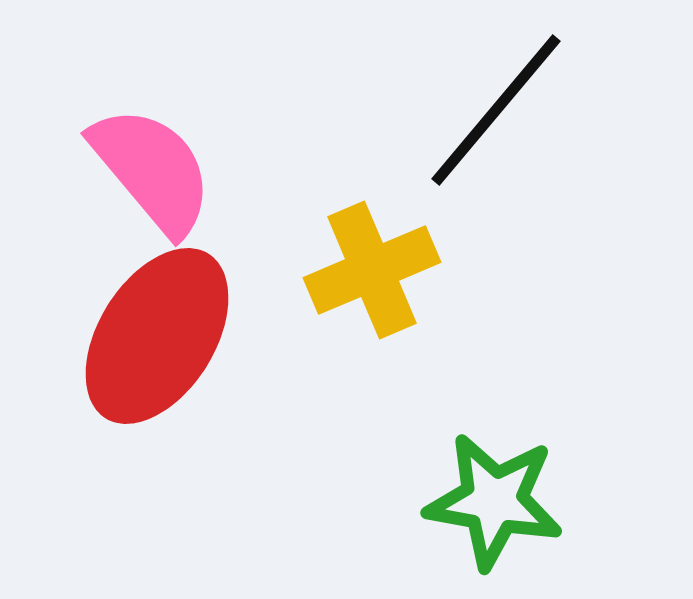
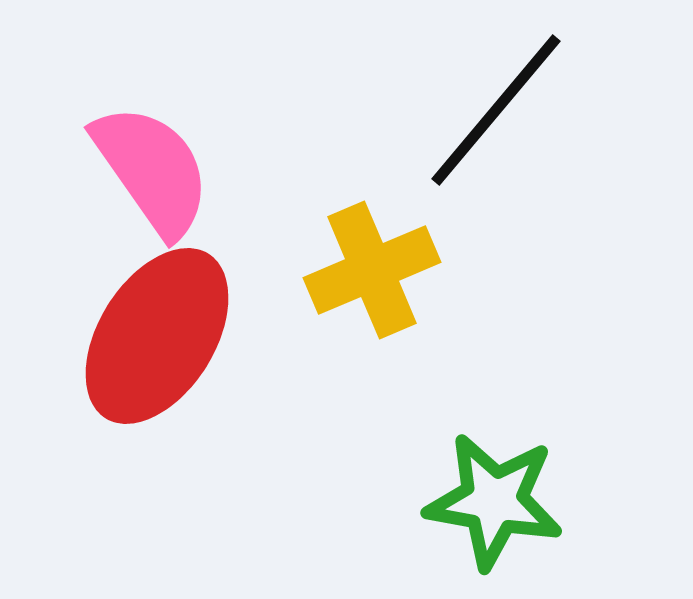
pink semicircle: rotated 5 degrees clockwise
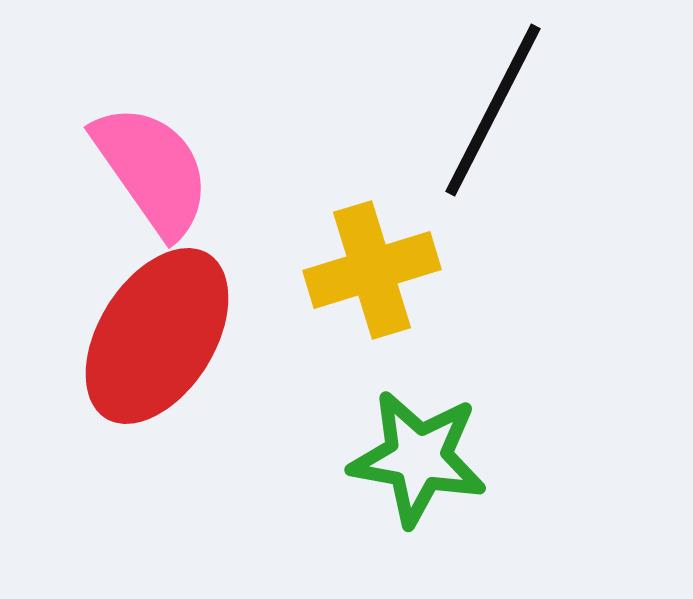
black line: moved 3 px left; rotated 13 degrees counterclockwise
yellow cross: rotated 6 degrees clockwise
green star: moved 76 px left, 43 px up
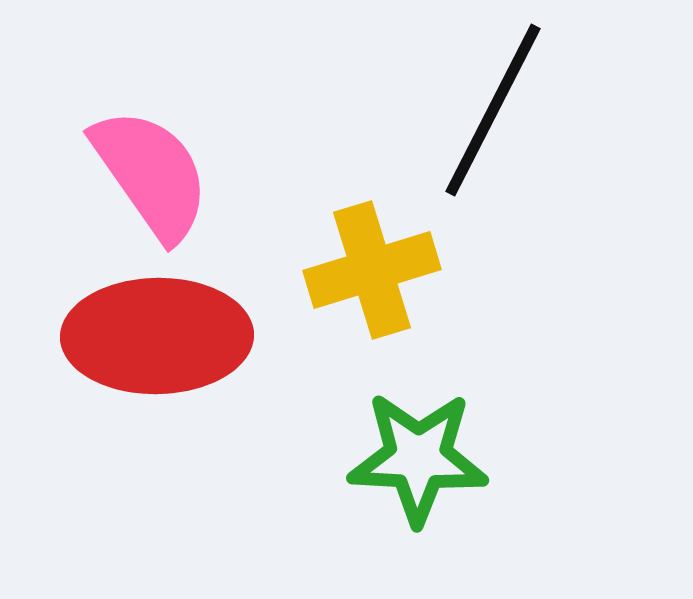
pink semicircle: moved 1 px left, 4 px down
red ellipse: rotated 57 degrees clockwise
green star: rotated 7 degrees counterclockwise
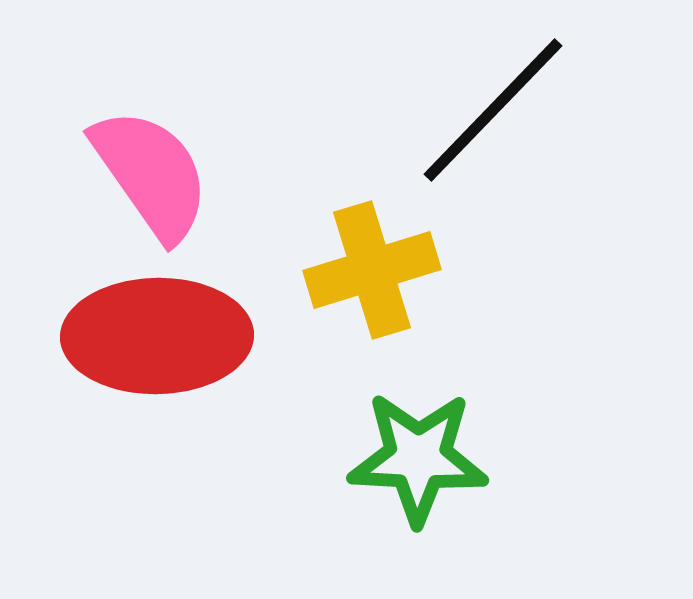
black line: rotated 17 degrees clockwise
